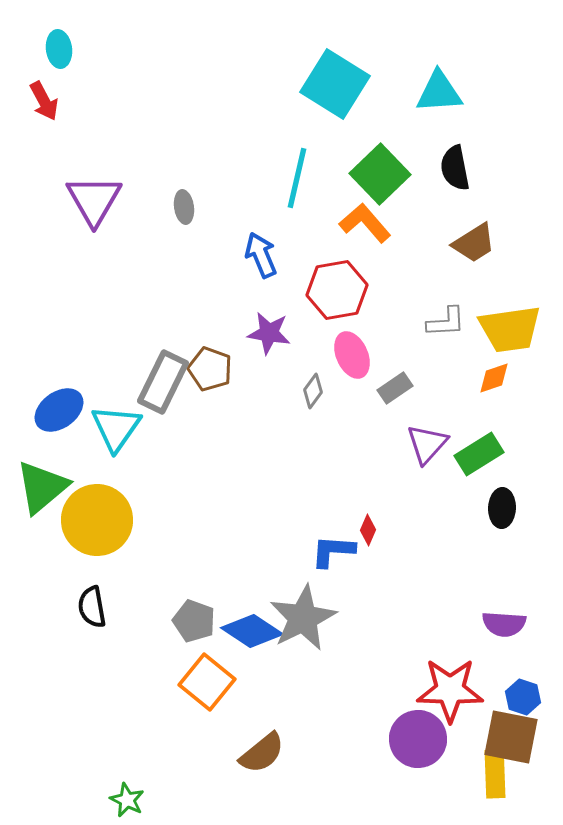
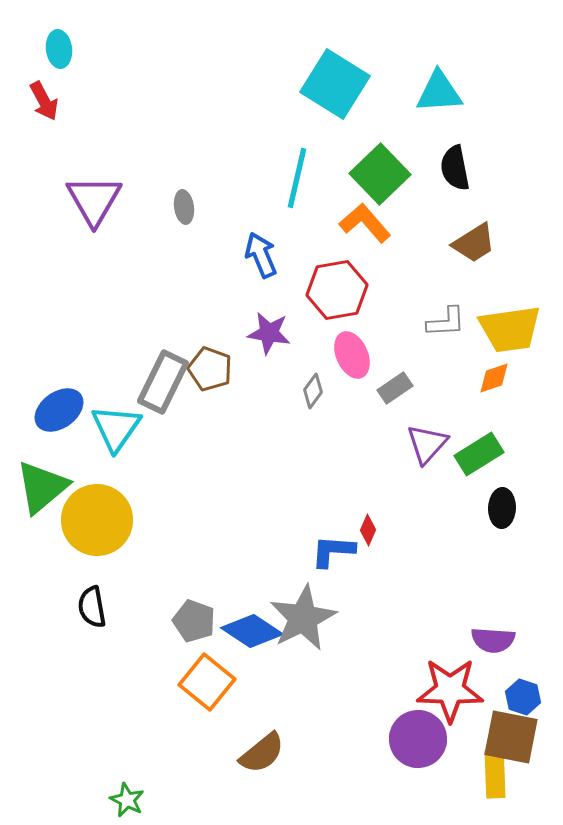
purple semicircle at (504, 624): moved 11 px left, 16 px down
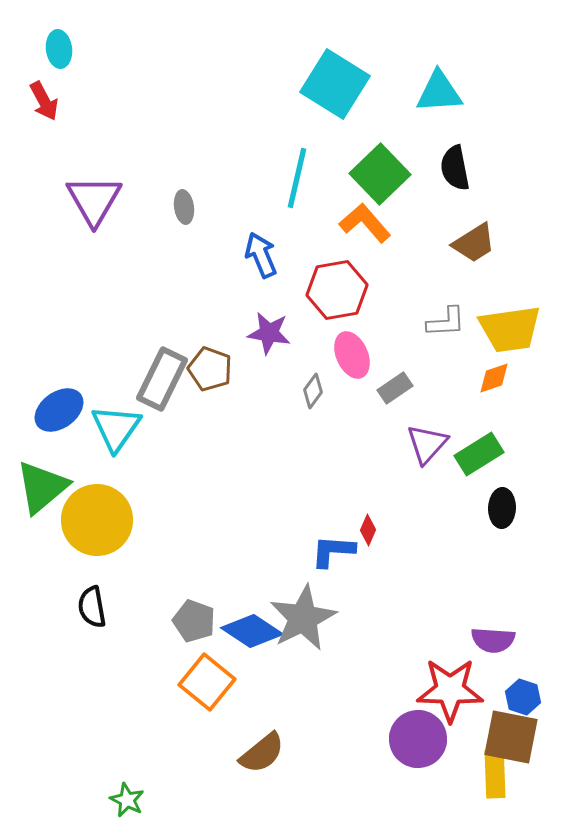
gray rectangle at (163, 382): moved 1 px left, 3 px up
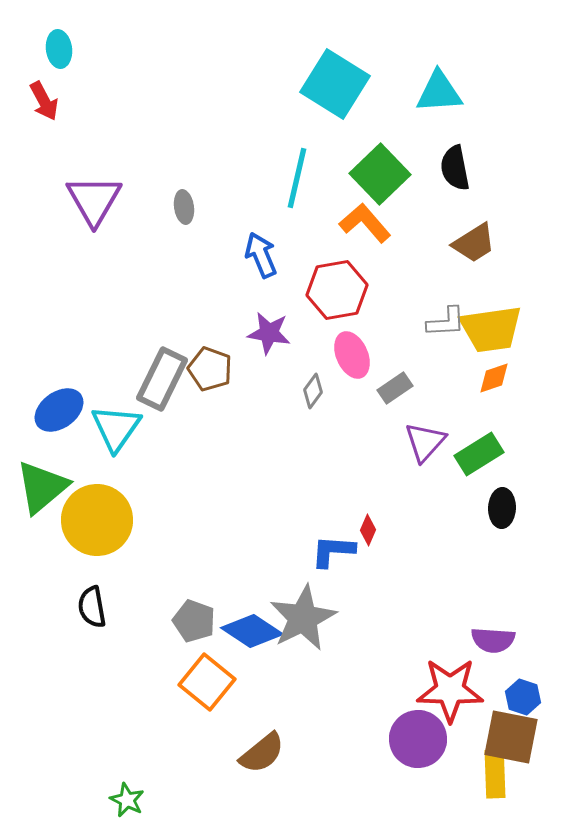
yellow trapezoid at (510, 329): moved 19 px left
purple triangle at (427, 444): moved 2 px left, 2 px up
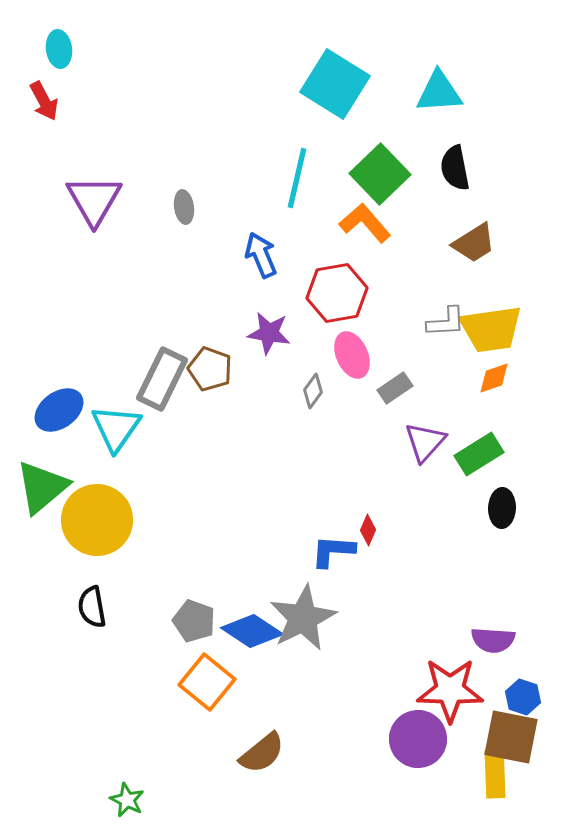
red hexagon at (337, 290): moved 3 px down
